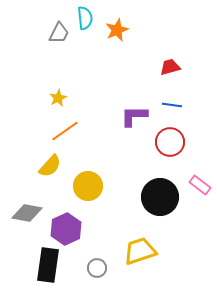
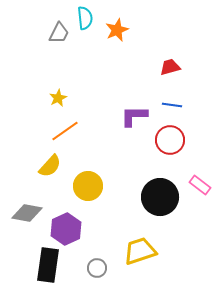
red circle: moved 2 px up
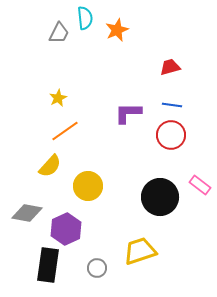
purple L-shape: moved 6 px left, 3 px up
red circle: moved 1 px right, 5 px up
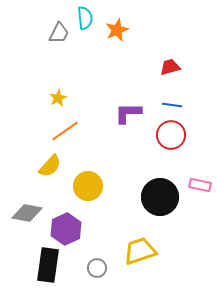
pink rectangle: rotated 25 degrees counterclockwise
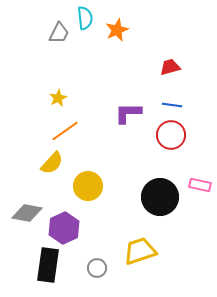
yellow semicircle: moved 2 px right, 3 px up
purple hexagon: moved 2 px left, 1 px up
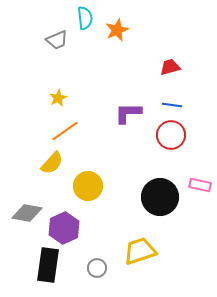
gray trapezoid: moved 2 px left, 7 px down; rotated 40 degrees clockwise
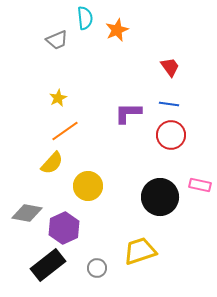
red trapezoid: rotated 70 degrees clockwise
blue line: moved 3 px left, 1 px up
black rectangle: rotated 44 degrees clockwise
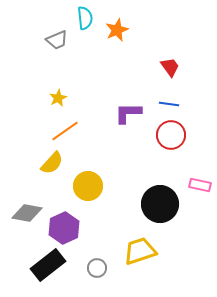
black circle: moved 7 px down
